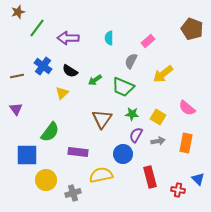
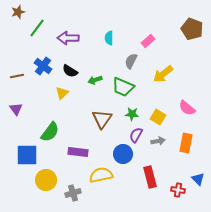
green arrow: rotated 16 degrees clockwise
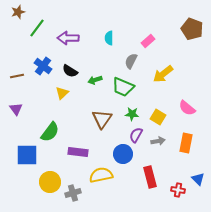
yellow circle: moved 4 px right, 2 px down
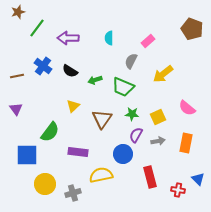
yellow triangle: moved 11 px right, 13 px down
yellow square: rotated 35 degrees clockwise
yellow circle: moved 5 px left, 2 px down
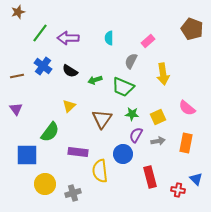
green line: moved 3 px right, 5 px down
yellow arrow: rotated 60 degrees counterclockwise
yellow triangle: moved 4 px left
yellow semicircle: moved 1 px left, 4 px up; rotated 85 degrees counterclockwise
blue triangle: moved 2 px left
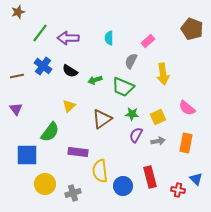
brown triangle: rotated 20 degrees clockwise
blue circle: moved 32 px down
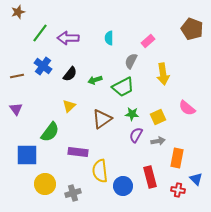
black semicircle: moved 3 px down; rotated 84 degrees counterclockwise
green trapezoid: rotated 50 degrees counterclockwise
orange rectangle: moved 9 px left, 15 px down
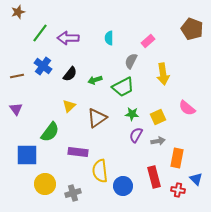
brown triangle: moved 5 px left, 1 px up
red rectangle: moved 4 px right
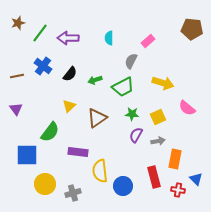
brown star: moved 11 px down
brown pentagon: rotated 15 degrees counterclockwise
yellow arrow: moved 9 px down; rotated 65 degrees counterclockwise
orange rectangle: moved 2 px left, 1 px down
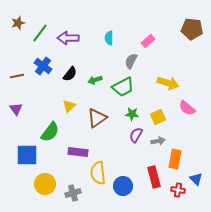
yellow arrow: moved 5 px right
yellow semicircle: moved 2 px left, 2 px down
